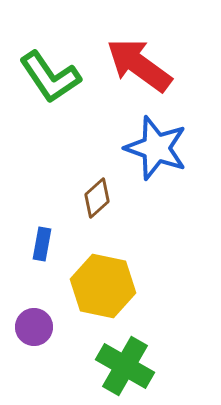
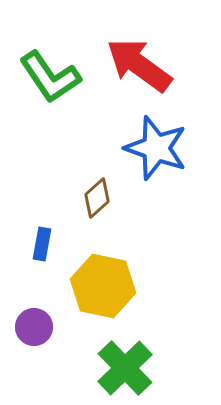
green cross: moved 2 px down; rotated 16 degrees clockwise
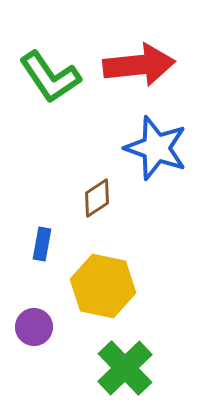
red arrow: rotated 138 degrees clockwise
brown diamond: rotated 9 degrees clockwise
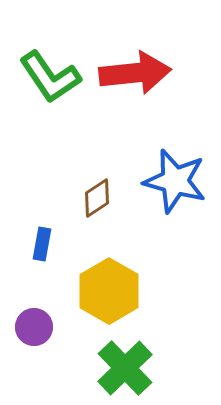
red arrow: moved 4 px left, 8 px down
blue star: moved 19 px right, 33 px down; rotated 4 degrees counterclockwise
yellow hexagon: moved 6 px right, 5 px down; rotated 18 degrees clockwise
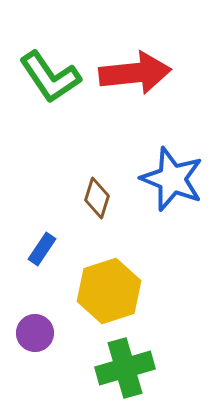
blue star: moved 3 px left, 2 px up; rotated 6 degrees clockwise
brown diamond: rotated 39 degrees counterclockwise
blue rectangle: moved 5 px down; rotated 24 degrees clockwise
yellow hexagon: rotated 12 degrees clockwise
purple circle: moved 1 px right, 6 px down
green cross: rotated 28 degrees clockwise
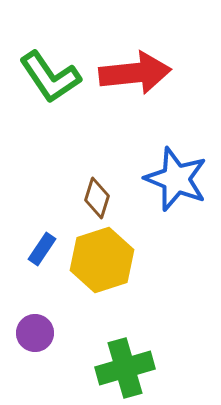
blue star: moved 4 px right
yellow hexagon: moved 7 px left, 31 px up
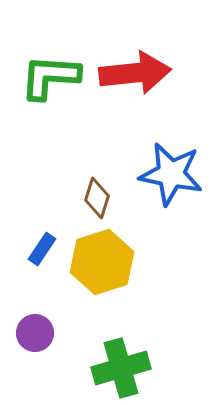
green L-shape: rotated 128 degrees clockwise
blue star: moved 5 px left, 5 px up; rotated 10 degrees counterclockwise
yellow hexagon: moved 2 px down
green cross: moved 4 px left
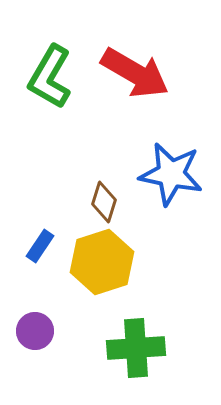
red arrow: rotated 36 degrees clockwise
green L-shape: rotated 64 degrees counterclockwise
brown diamond: moved 7 px right, 4 px down
blue rectangle: moved 2 px left, 3 px up
purple circle: moved 2 px up
green cross: moved 15 px right, 20 px up; rotated 12 degrees clockwise
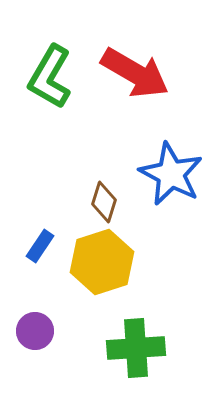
blue star: rotated 16 degrees clockwise
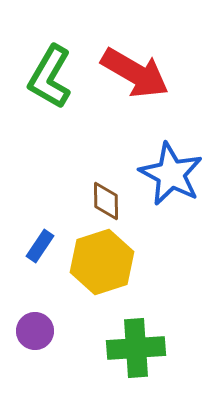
brown diamond: moved 2 px right, 1 px up; rotated 18 degrees counterclockwise
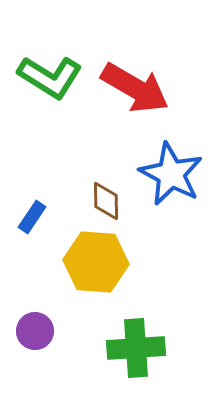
red arrow: moved 15 px down
green L-shape: rotated 88 degrees counterclockwise
blue rectangle: moved 8 px left, 29 px up
yellow hexagon: moved 6 px left; rotated 22 degrees clockwise
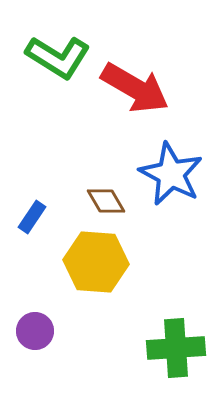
green L-shape: moved 8 px right, 20 px up
brown diamond: rotated 30 degrees counterclockwise
green cross: moved 40 px right
